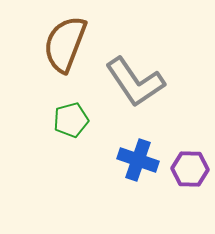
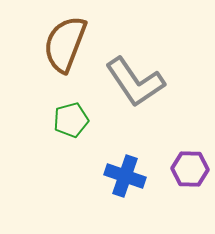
blue cross: moved 13 px left, 16 px down
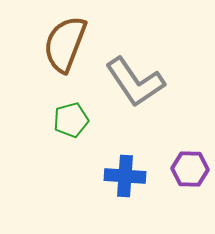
blue cross: rotated 15 degrees counterclockwise
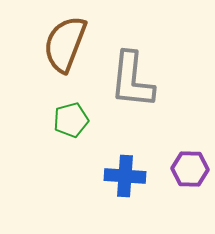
gray L-shape: moved 3 px left, 2 px up; rotated 40 degrees clockwise
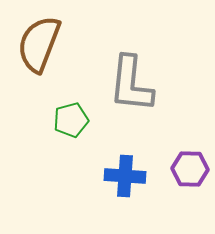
brown semicircle: moved 26 px left
gray L-shape: moved 1 px left, 4 px down
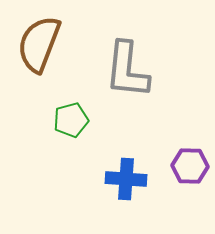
gray L-shape: moved 4 px left, 14 px up
purple hexagon: moved 3 px up
blue cross: moved 1 px right, 3 px down
